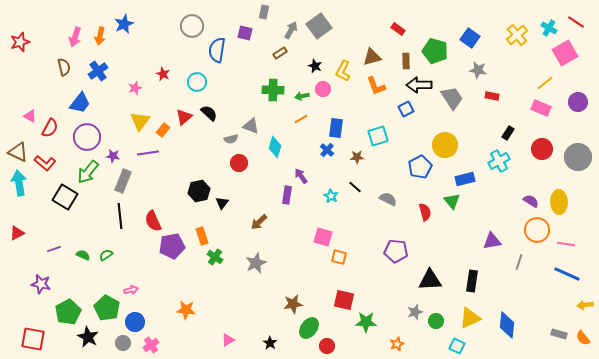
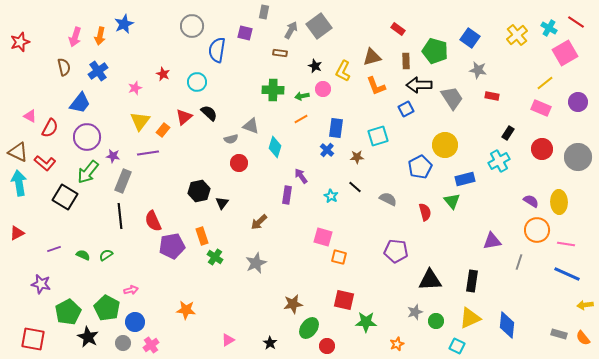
brown rectangle at (280, 53): rotated 40 degrees clockwise
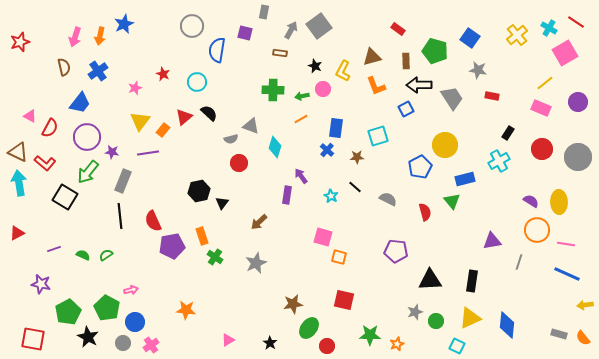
purple star at (113, 156): moved 1 px left, 4 px up
green star at (366, 322): moved 4 px right, 13 px down
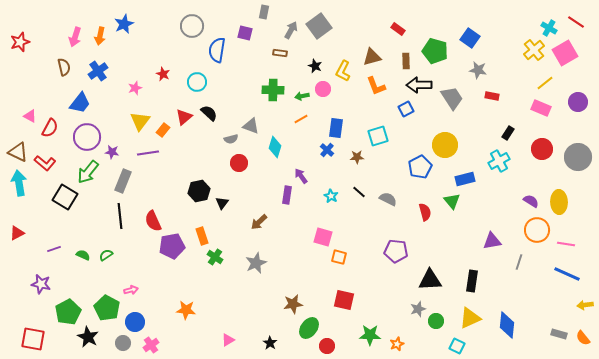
yellow cross at (517, 35): moved 17 px right, 15 px down
black line at (355, 187): moved 4 px right, 5 px down
gray star at (415, 312): moved 3 px right, 3 px up
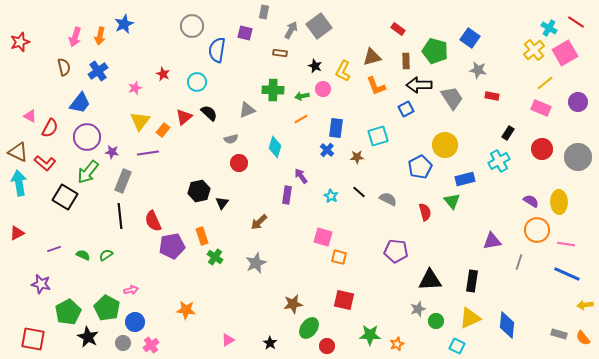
gray triangle at (251, 126): moved 4 px left, 16 px up; rotated 42 degrees counterclockwise
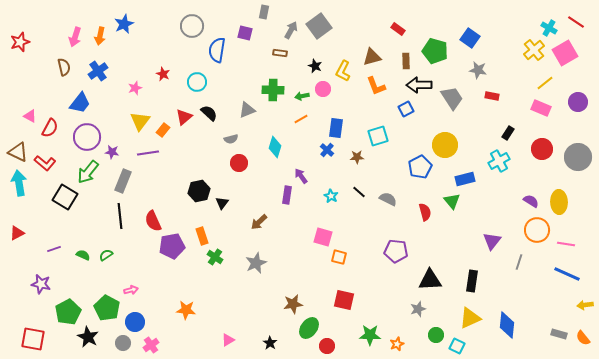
purple triangle at (492, 241): rotated 42 degrees counterclockwise
green circle at (436, 321): moved 14 px down
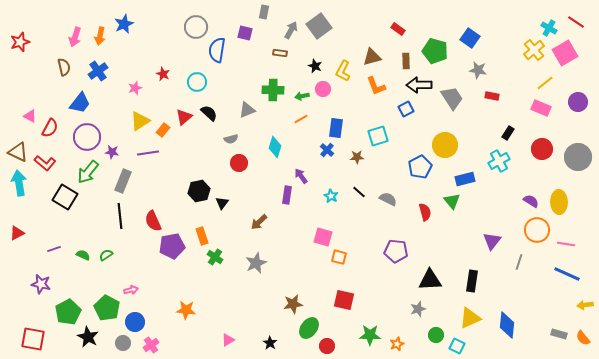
gray circle at (192, 26): moved 4 px right, 1 px down
yellow triangle at (140, 121): rotated 20 degrees clockwise
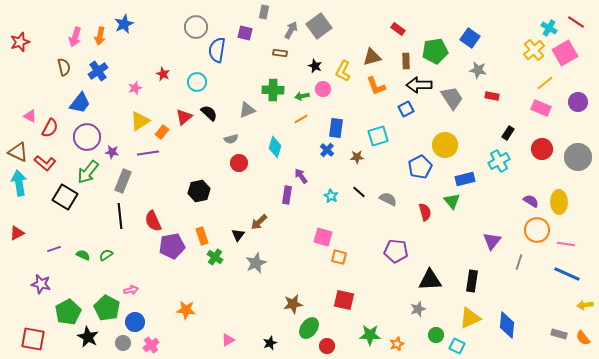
green pentagon at (435, 51): rotated 25 degrees counterclockwise
orange rectangle at (163, 130): moved 1 px left, 2 px down
black triangle at (222, 203): moved 16 px right, 32 px down
black star at (270, 343): rotated 16 degrees clockwise
